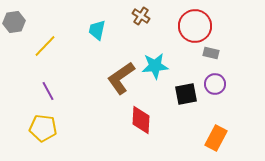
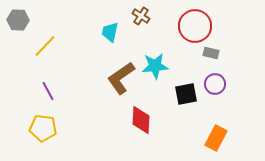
gray hexagon: moved 4 px right, 2 px up; rotated 10 degrees clockwise
cyan trapezoid: moved 13 px right, 2 px down
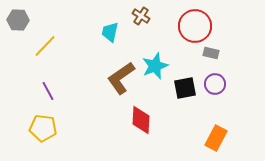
cyan star: rotated 16 degrees counterclockwise
black square: moved 1 px left, 6 px up
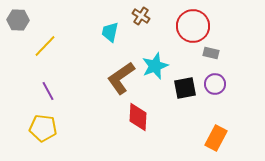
red circle: moved 2 px left
red diamond: moved 3 px left, 3 px up
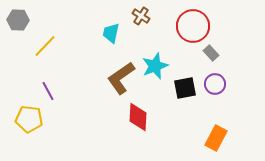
cyan trapezoid: moved 1 px right, 1 px down
gray rectangle: rotated 35 degrees clockwise
yellow pentagon: moved 14 px left, 9 px up
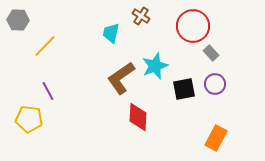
black square: moved 1 px left, 1 px down
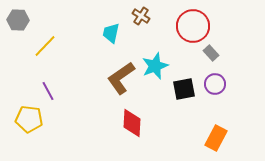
red diamond: moved 6 px left, 6 px down
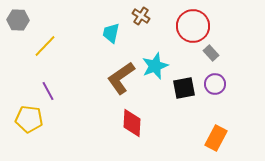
black square: moved 1 px up
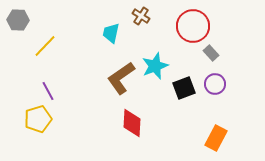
black square: rotated 10 degrees counterclockwise
yellow pentagon: moved 9 px right; rotated 24 degrees counterclockwise
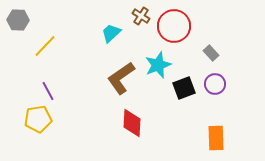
red circle: moved 19 px left
cyan trapezoid: rotated 35 degrees clockwise
cyan star: moved 3 px right, 1 px up
yellow pentagon: rotated 8 degrees clockwise
orange rectangle: rotated 30 degrees counterclockwise
